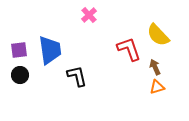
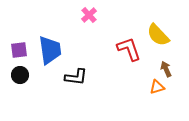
brown arrow: moved 11 px right, 2 px down
black L-shape: moved 1 px left, 1 px down; rotated 110 degrees clockwise
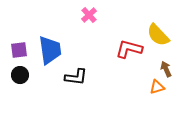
red L-shape: rotated 56 degrees counterclockwise
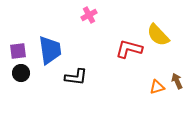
pink cross: rotated 14 degrees clockwise
purple square: moved 1 px left, 1 px down
brown arrow: moved 11 px right, 12 px down
black circle: moved 1 px right, 2 px up
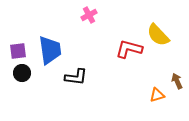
black circle: moved 1 px right
orange triangle: moved 8 px down
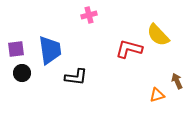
pink cross: rotated 14 degrees clockwise
purple square: moved 2 px left, 2 px up
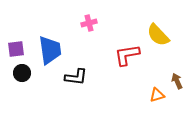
pink cross: moved 8 px down
red L-shape: moved 2 px left, 6 px down; rotated 24 degrees counterclockwise
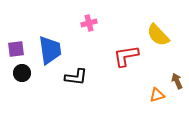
red L-shape: moved 1 px left, 1 px down
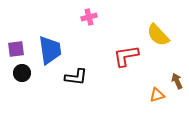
pink cross: moved 6 px up
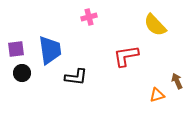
yellow semicircle: moved 3 px left, 10 px up
